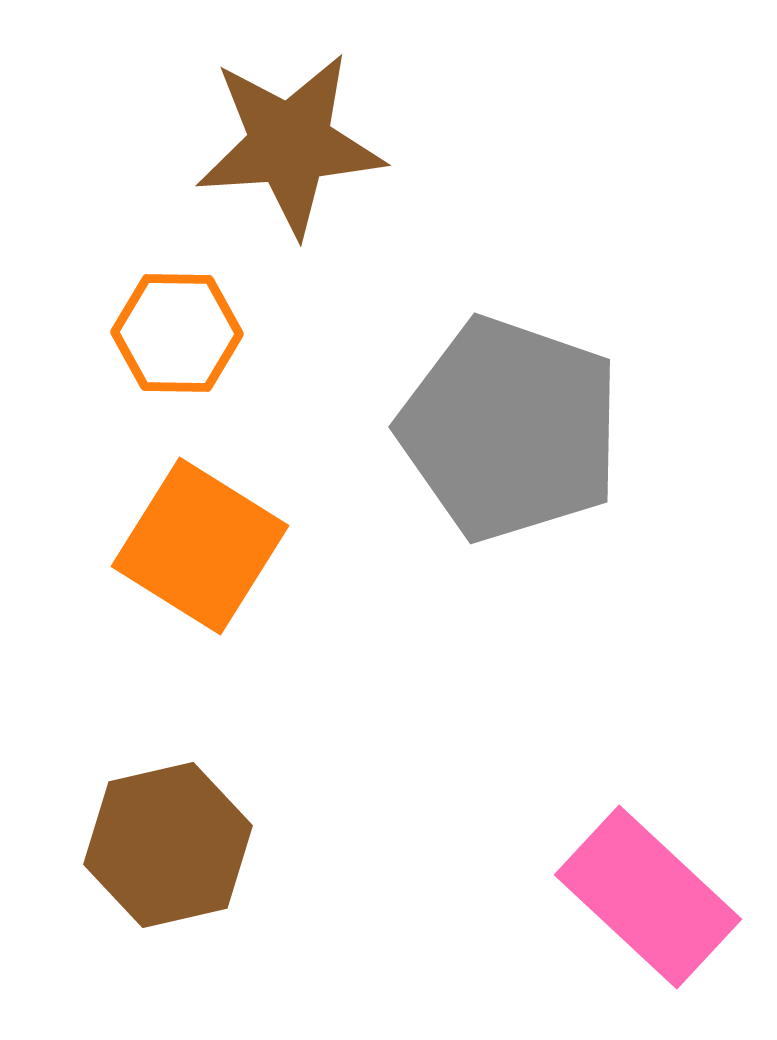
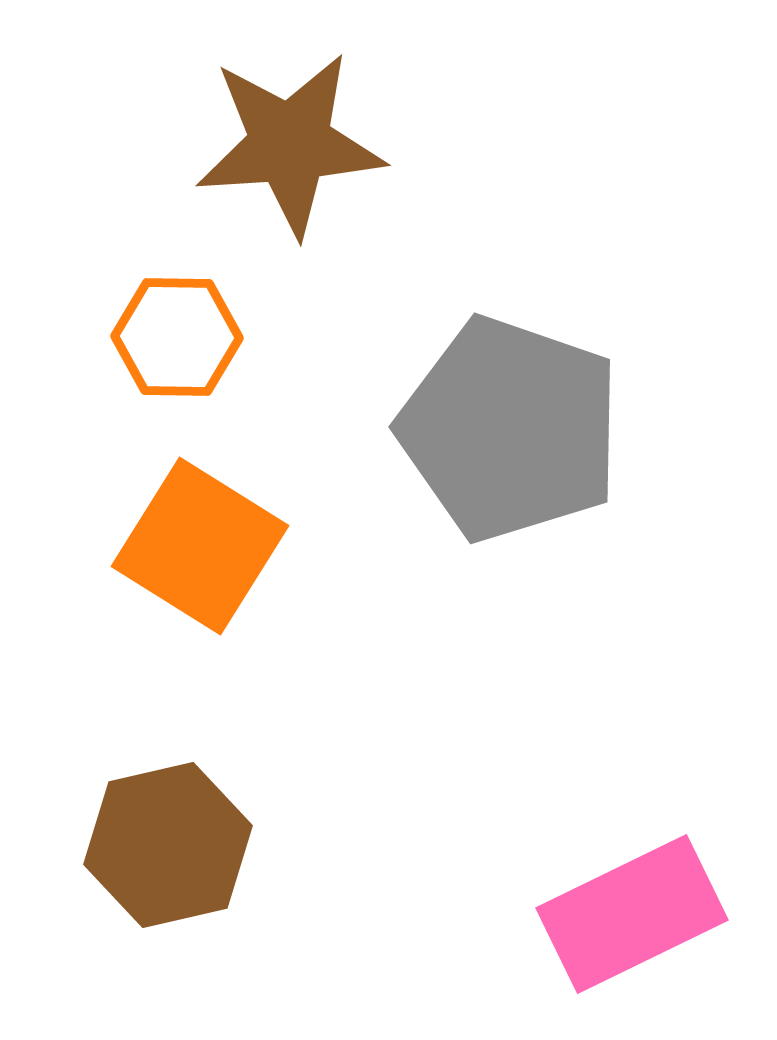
orange hexagon: moved 4 px down
pink rectangle: moved 16 px left, 17 px down; rotated 69 degrees counterclockwise
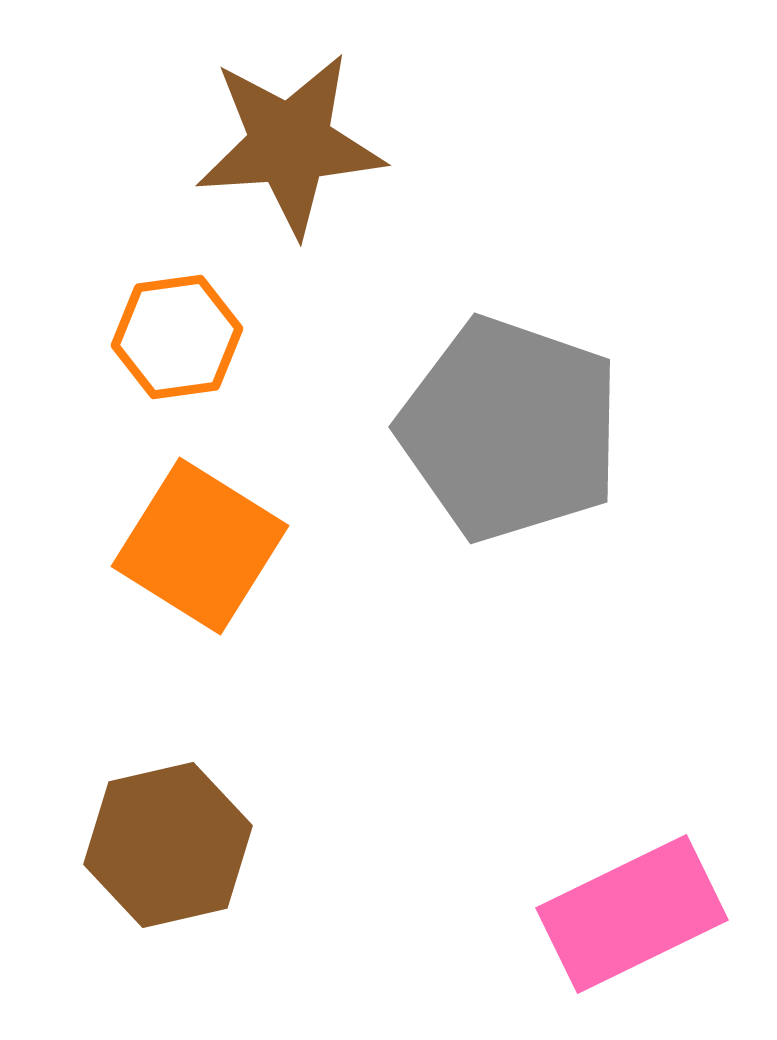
orange hexagon: rotated 9 degrees counterclockwise
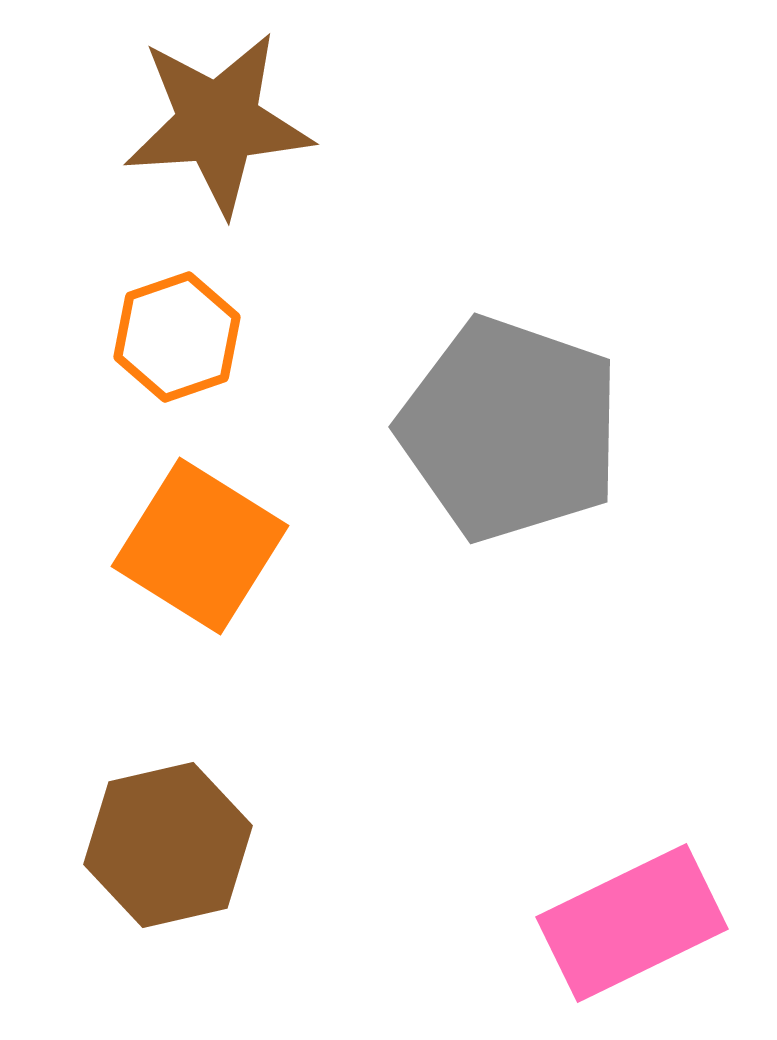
brown star: moved 72 px left, 21 px up
orange hexagon: rotated 11 degrees counterclockwise
pink rectangle: moved 9 px down
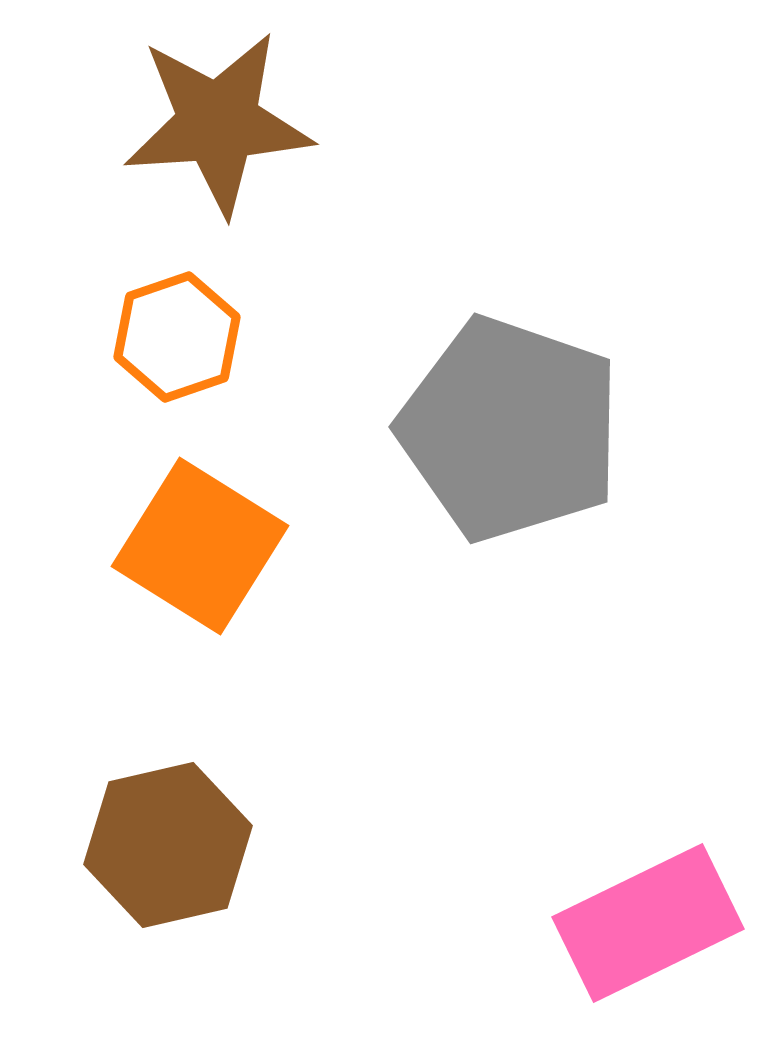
pink rectangle: moved 16 px right
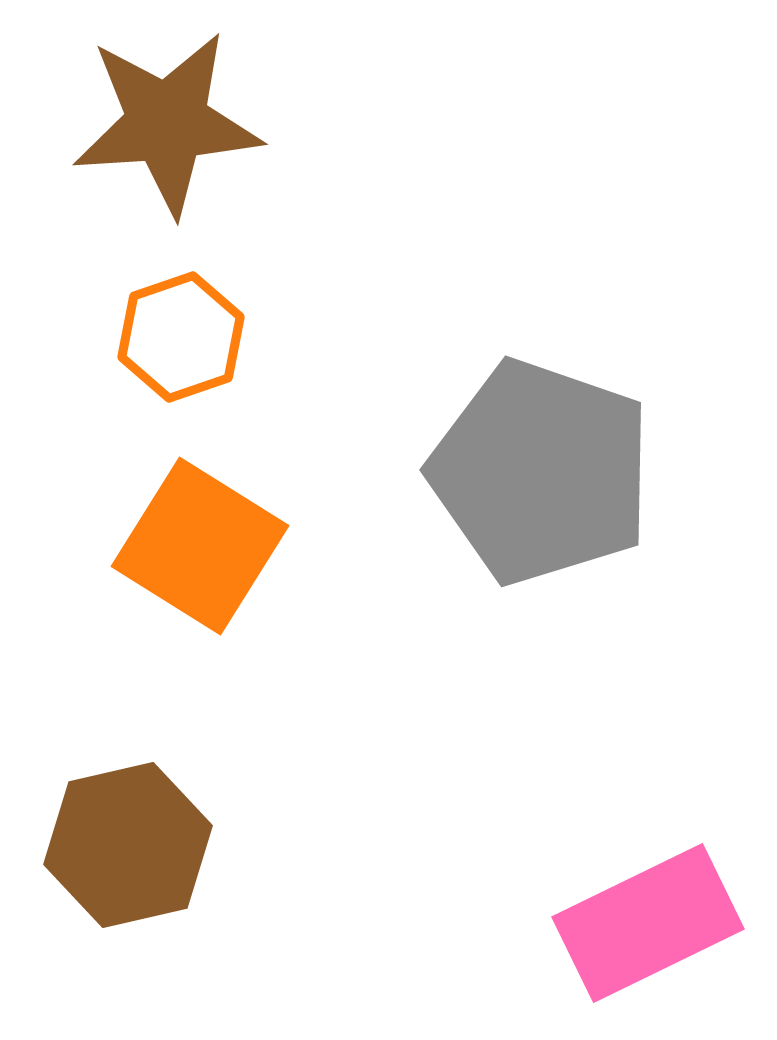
brown star: moved 51 px left
orange hexagon: moved 4 px right
gray pentagon: moved 31 px right, 43 px down
brown hexagon: moved 40 px left
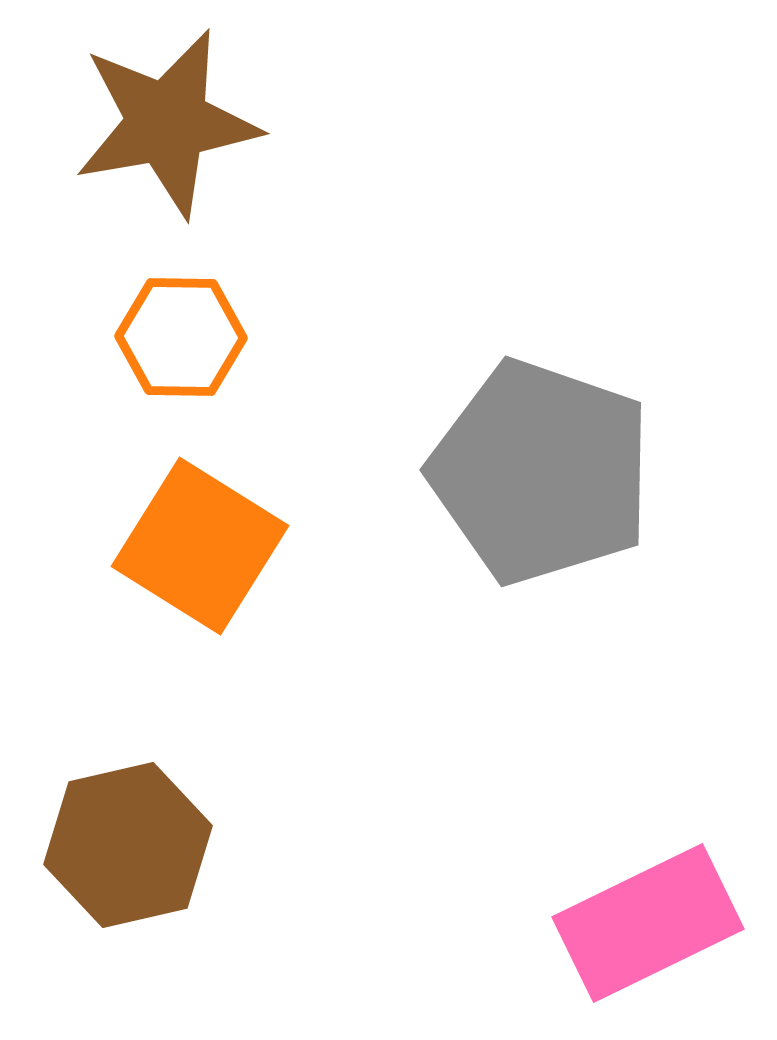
brown star: rotated 6 degrees counterclockwise
orange hexagon: rotated 20 degrees clockwise
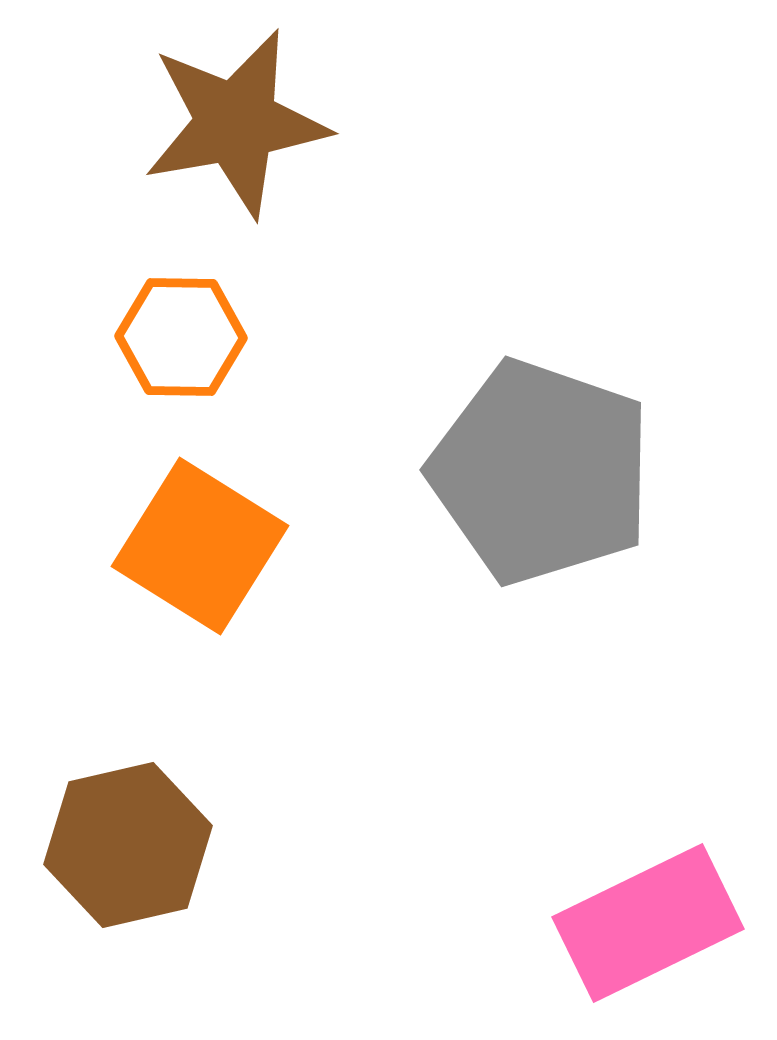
brown star: moved 69 px right
